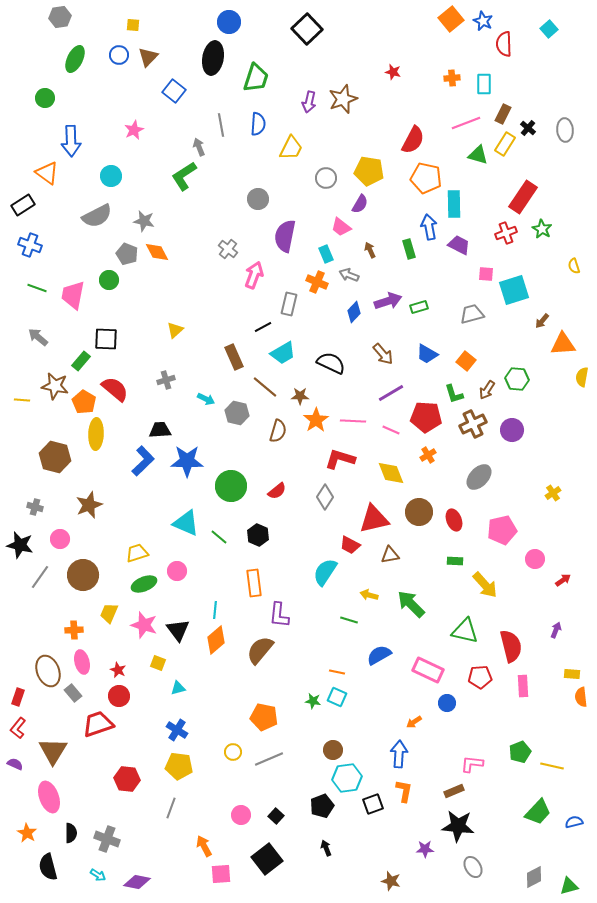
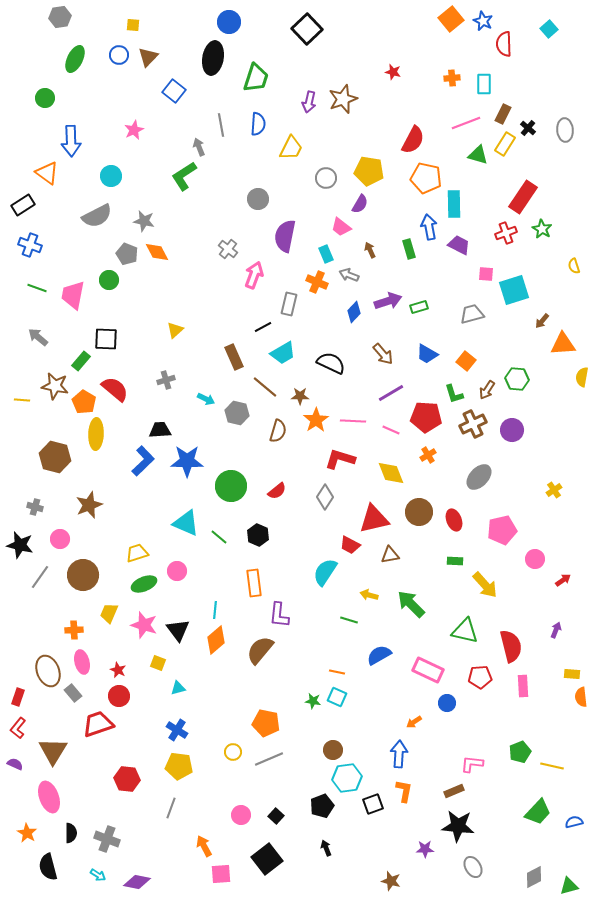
yellow cross at (553, 493): moved 1 px right, 3 px up
orange pentagon at (264, 717): moved 2 px right, 6 px down
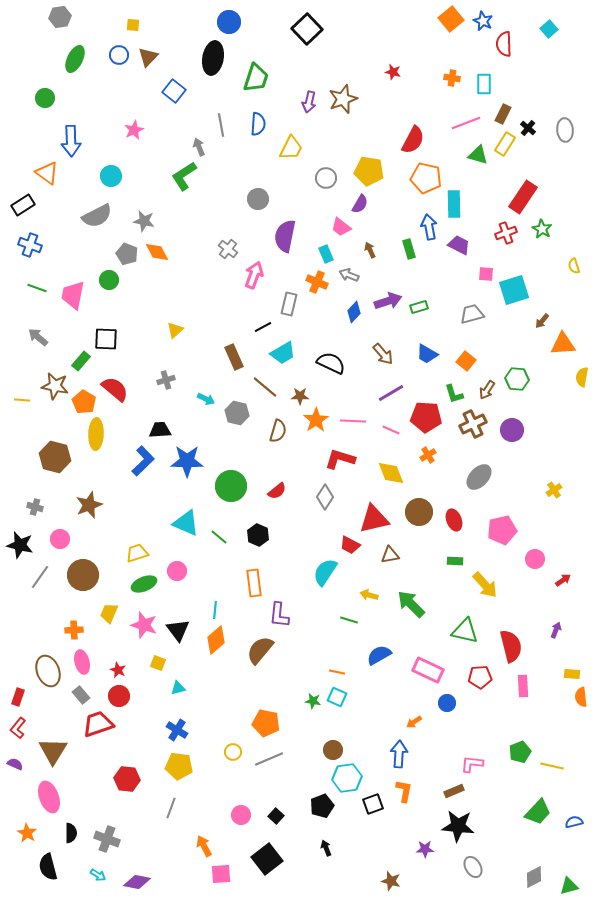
orange cross at (452, 78): rotated 14 degrees clockwise
gray rectangle at (73, 693): moved 8 px right, 2 px down
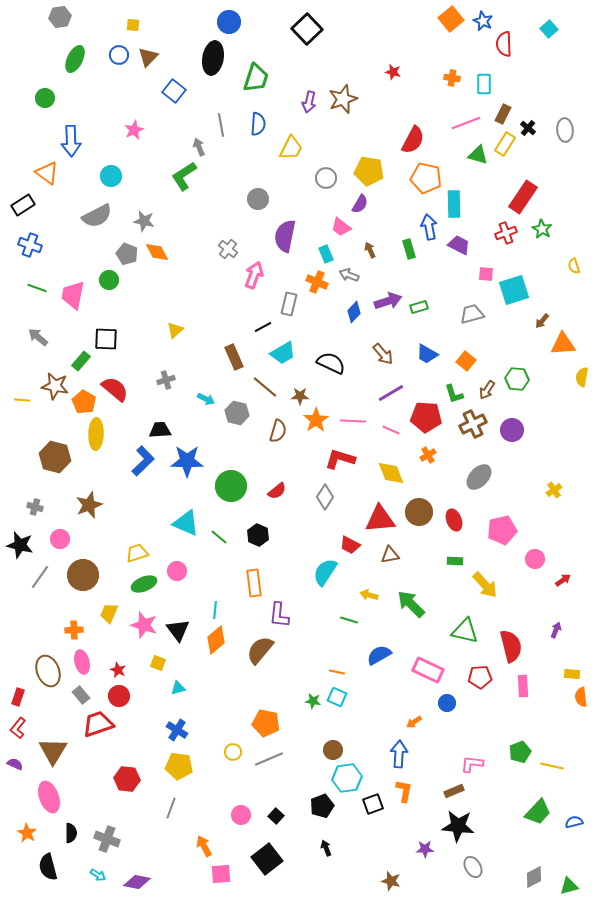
red triangle at (374, 519): moved 6 px right; rotated 8 degrees clockwise
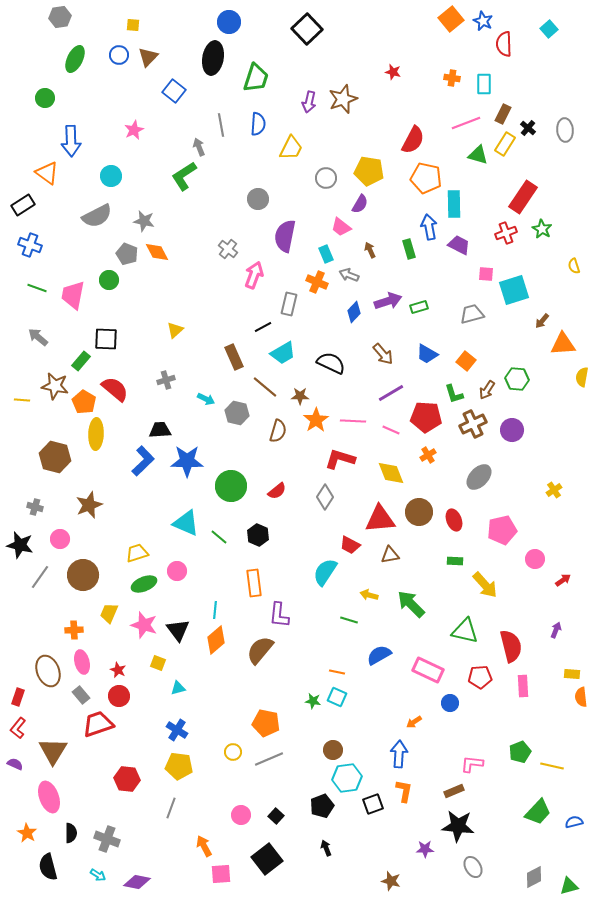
blue circle at (447, 703): moved 3 px right
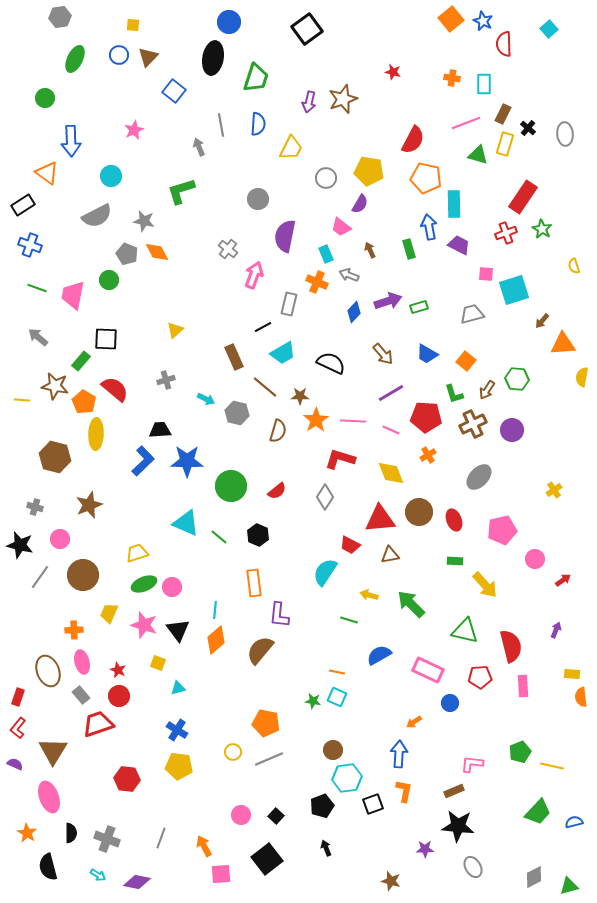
black square at (307, 29): rotated 8 degrees clockwise
gray ellipse at (565, 130): moved 4 px down
yellow rectangle at (505, 144): rotated 15 degrees counterclockwise
green L-shape at (184, 176): moved 3 px left, 15 px down; rotated 16 degrees clockwise
pink circle at (177, 571): moved 5 px left, 16 px down
gray line at (171, 808): moved 10 px left, 30 px down
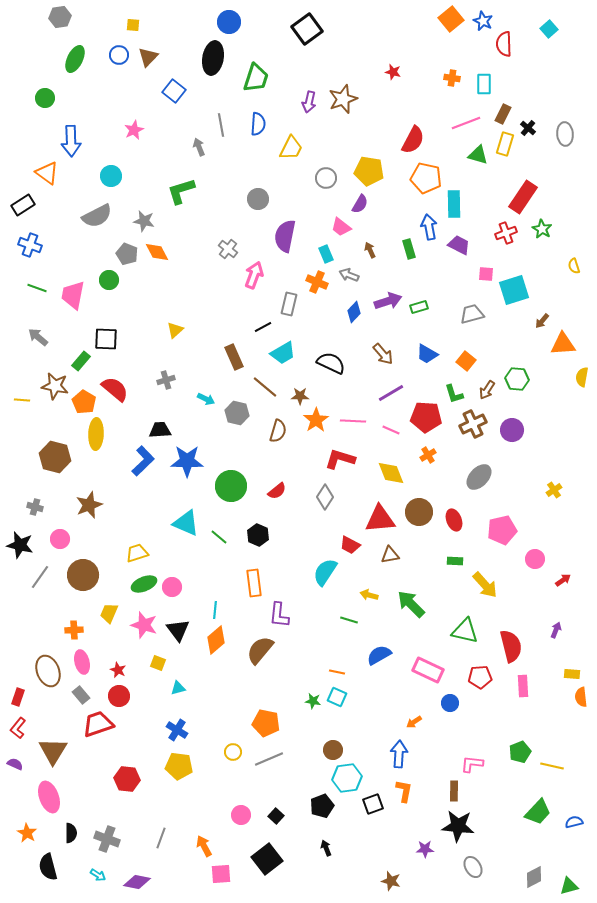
brown rectangle at (454, 791): rotated 66 degrees counterclockwise
